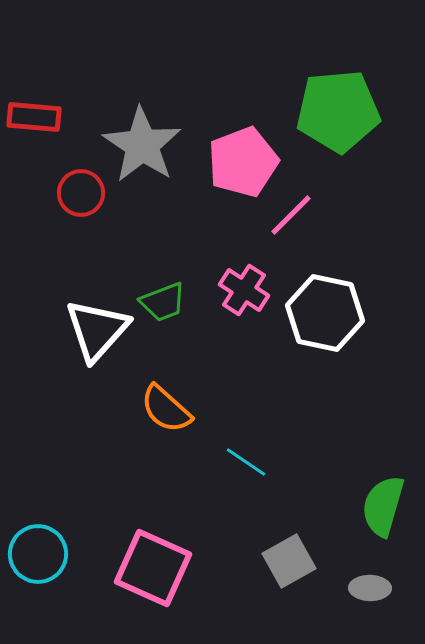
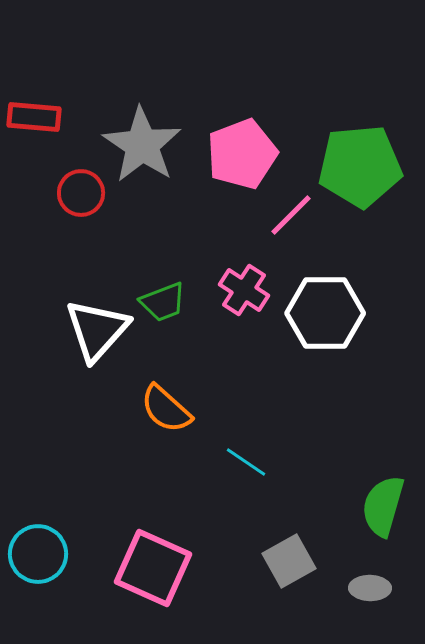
green pentagon: moved 22 px right, 55 px down
pink pentagon: moved 1 px left, 8 px up
white hexagon: rotated 12 degrees counterclockwise
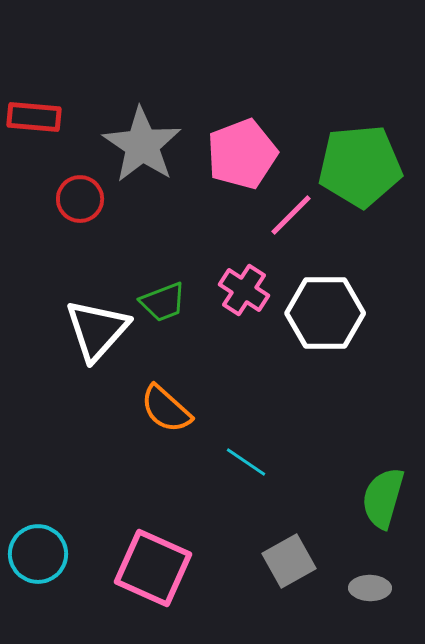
red circle: moved 1 px left, 6 px down
green semicircle: moved 8 px up
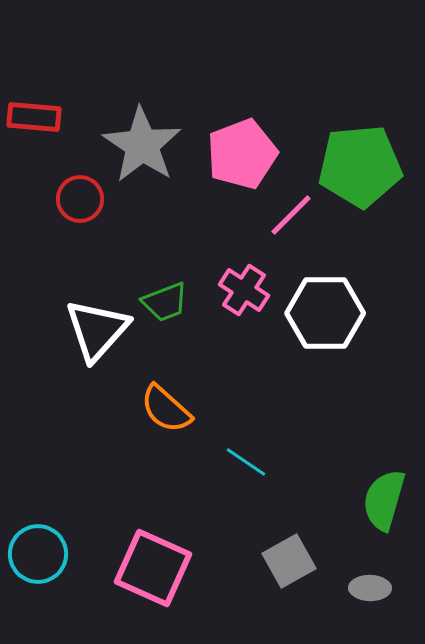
green trapezoid: moved 2 px right
green semicircle: moved 1 px right, 2 px down
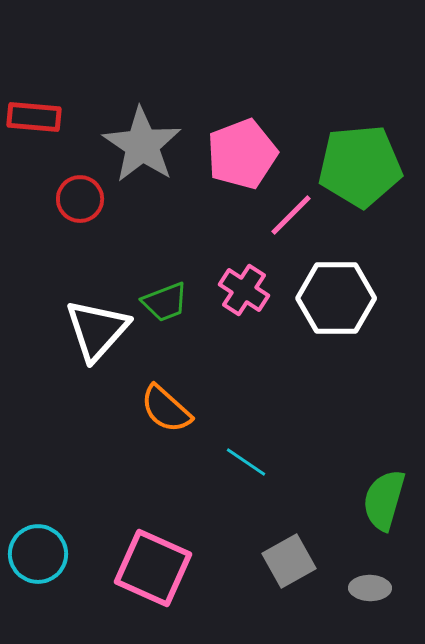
white hexagon: moved 11 px right, 15 px up
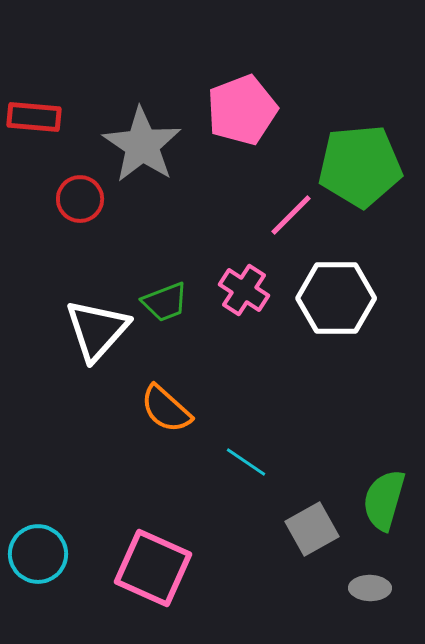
pink pentagon: moved 44 px up
gray square: moved 23 px right, 32 px up
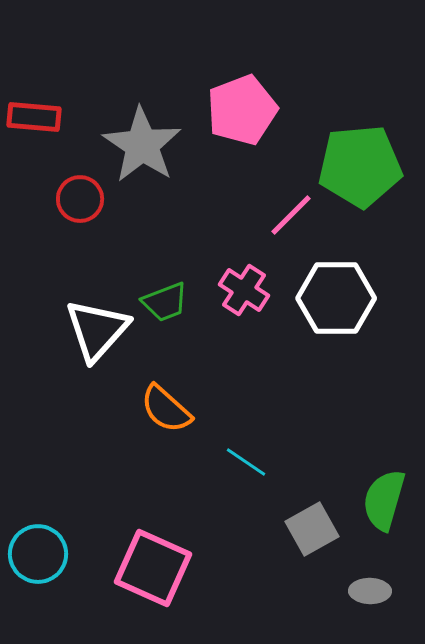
gray ellipse: moved 3 px down
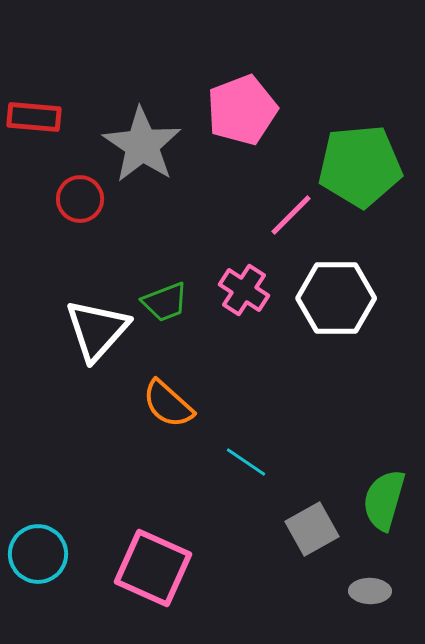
orange semicircle: moved 2 px right, 5 px up
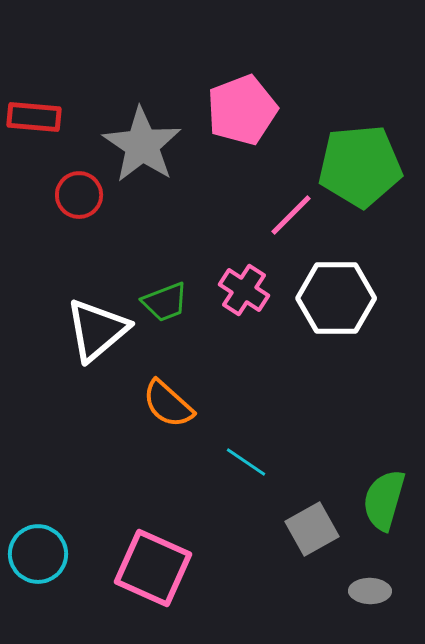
red circle: moved 1 px left, 4 px up
white triangle: rotated 8 degrees clockwise
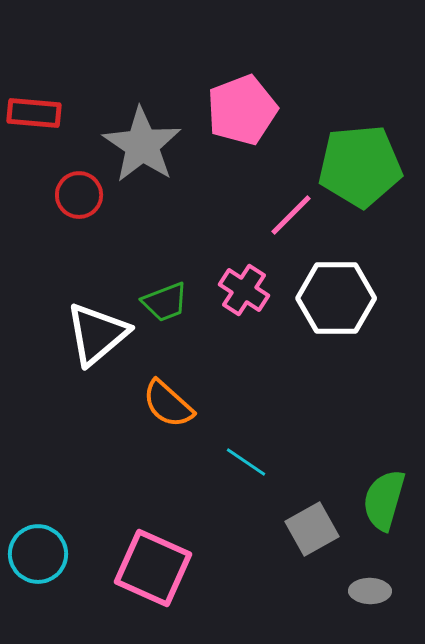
red rectangle: moved 4 px up
white triangle: moved 4 px down
